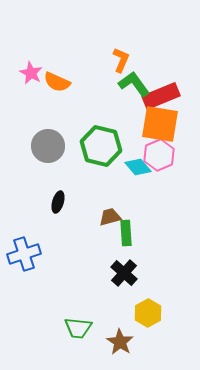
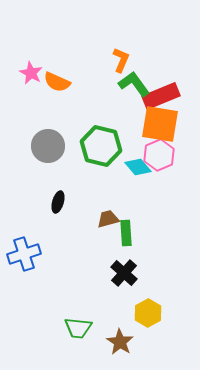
brown trapezoid: moved 2 px left, 2 px down
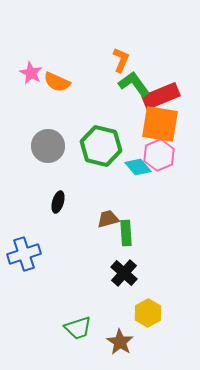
green trapezoid: rotated 24 degrees counterclockwise
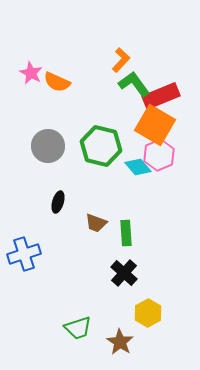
orange L-shape: rotated 20 degrees clockwise
orange square: moved 5 px left, 1 px down; rotated 21 degrees clockwise
brown trapezoid: moved 12 px left, 4 px down; rotated 145 degrees counterclockwise
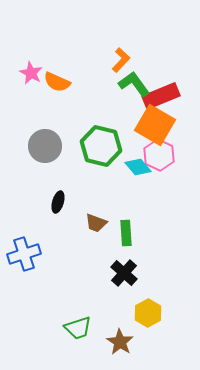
gray circle: moved 3 px left
pink hexagon: rotated 12 degrees counterclockwise
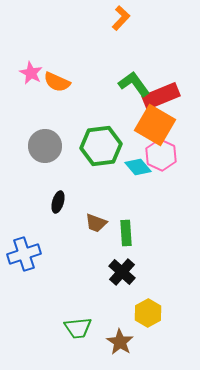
orange L-shape: moved 42 px up
green hexagon: rotated 21 degrees counterclockwise
pink hexagon: moved 2 px right
black cross: moved 2 px left, 1 px up
green trapezoid: rotated 12 degrees clockwise
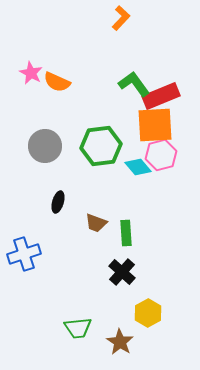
orange square: rotated 33 degrees counterclockwise
pink hexagon: rotated 20 degrees clockwise
